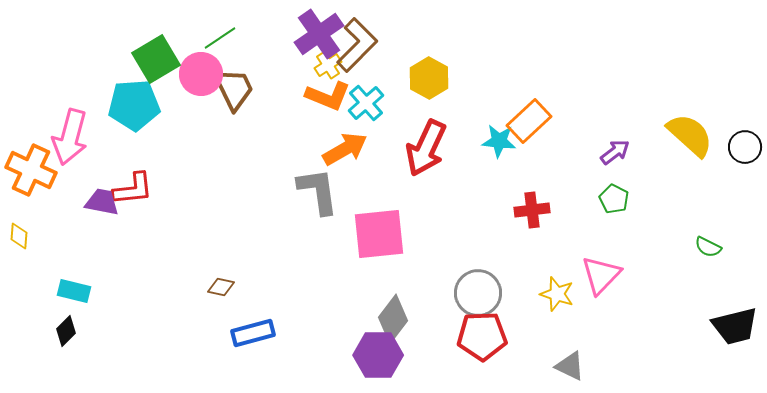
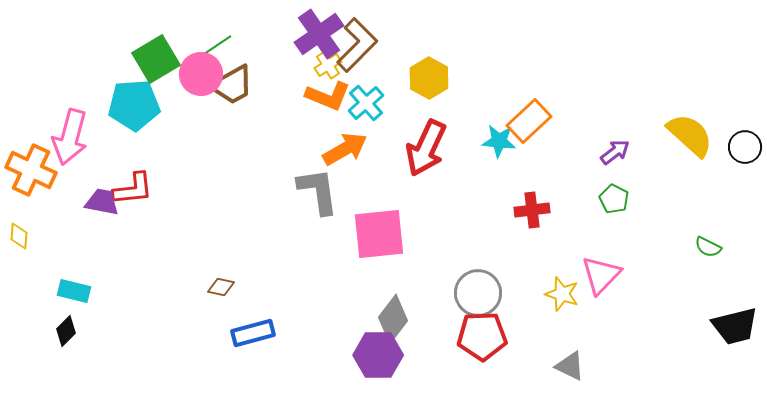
green line: moved 4 px left, 8 px down
brown trapezoid: moved 2 px left, 4 px up; rotated 87 degrees clockwise
yellow star: moved 5 px right
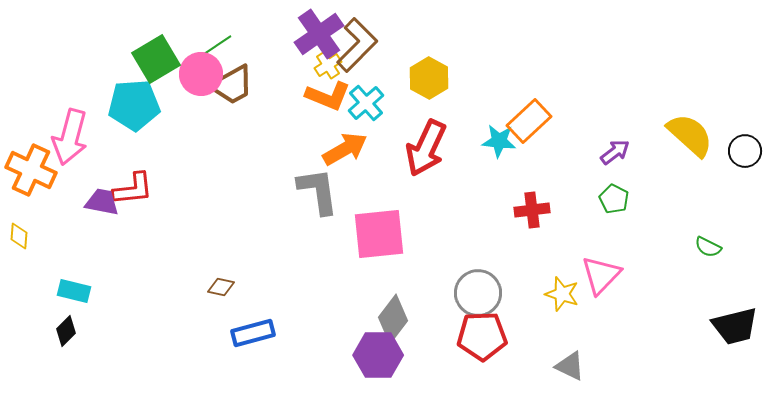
black circle: moved 4 px down
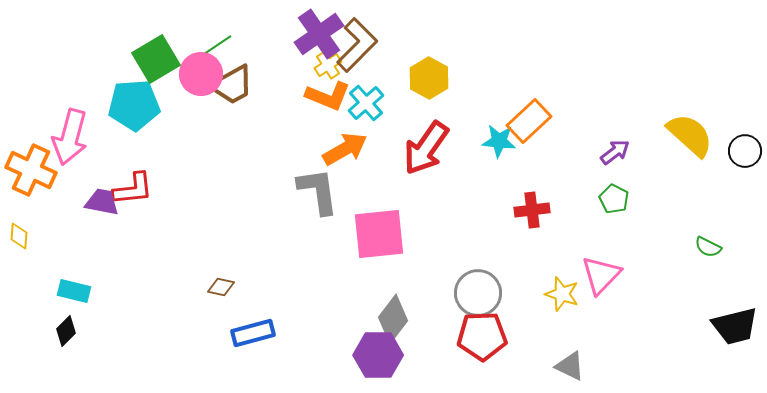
red arrow: rotated 10 degrees clockwise
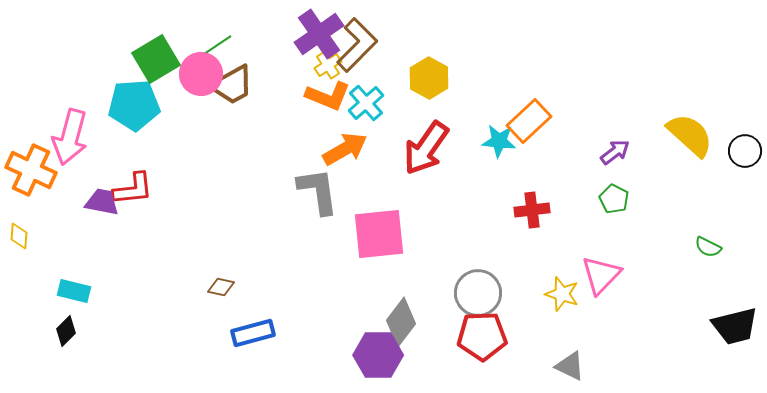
gray diamond: moved 8 px right, 3 px down
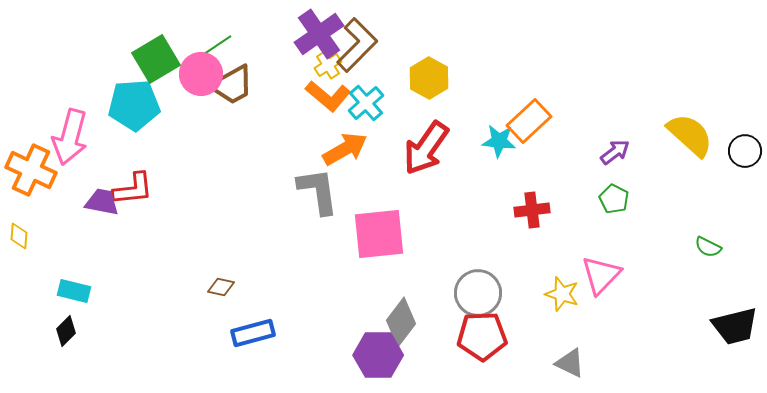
orange L-shape: rotated 18 degrees clockwise
gray triangle: moved 3 px up
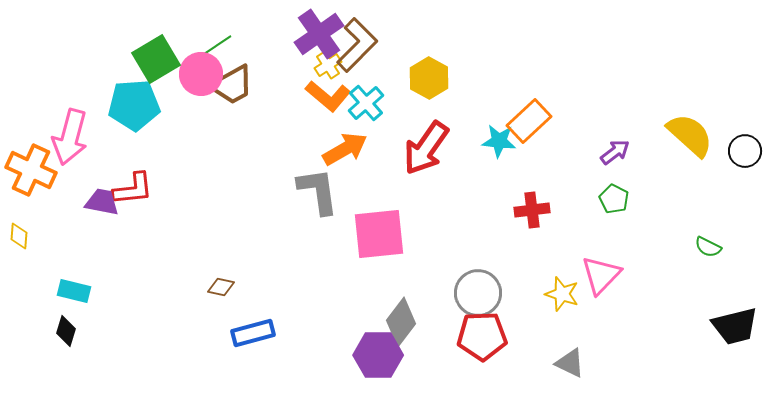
black diamond: rotated 28 degrees counterclockwise
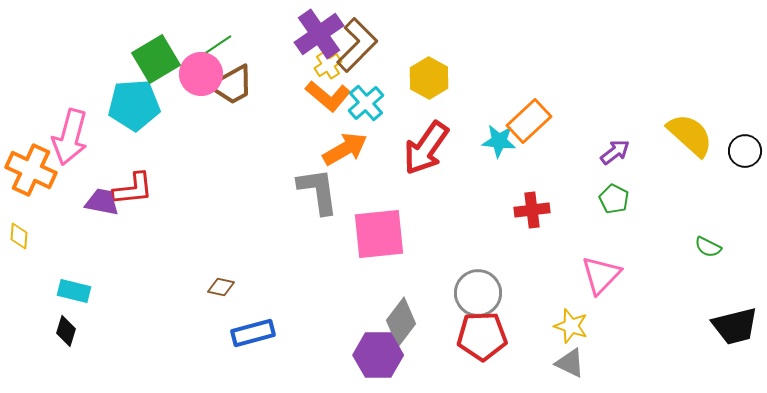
yellow star: moved 9 px right, 32 px down
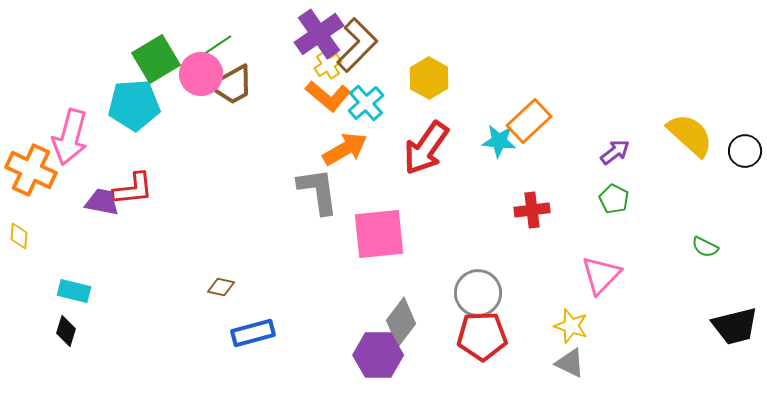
green semicircle: moved 3 px left
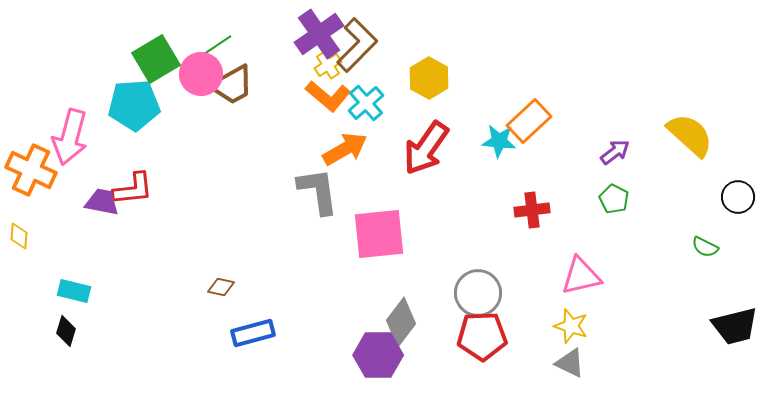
black circle: moved 7 px left, 46 px down
pink triangle: moved 20 px left, 1 px down; rotated 33 degrees clockwise
